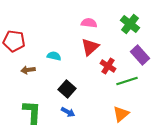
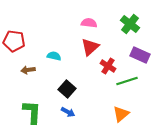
purple rectangle: rotated 24 degrees counterclockwise
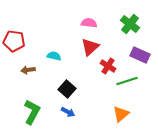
green L-shape: rotated 25 degrees clockwise
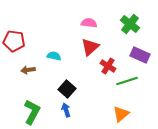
blue arrow: moved 2 px left, 2 px up; rotated 136 degrees counterclockwise
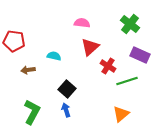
pink semicircle: moved 7 px left
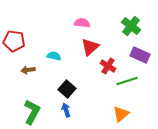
green cross: moved 1 px right, 2 px down
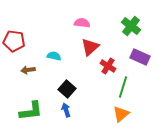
purple rectangle: moved 2 px down
green line: moved 4 px left, 6 px down; rotated 55 degrees counterclockwise
green L-shape: moved 1 px left, 1 px up; rotated 55 degrees clockwise
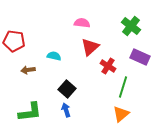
green L-shape: moved 1 px left, 1 px down
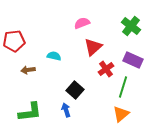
pink semicircle: rotated 28 degrees counterclockwise
red pentagon: rotated 15 degrees counterclockwise
red triangle: moved 3 px right
purple rectangle: moved 7 px left, 3 px down
red cross: moved 2 px left, 3 px down; rotated 21 degrees clockwise
black square: moved 8 px right, 1 px down
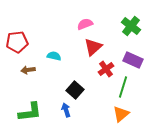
pink semicircle: moved 3 px right, 1 px down
red pentagon: moved 3 px right, 1 px down
